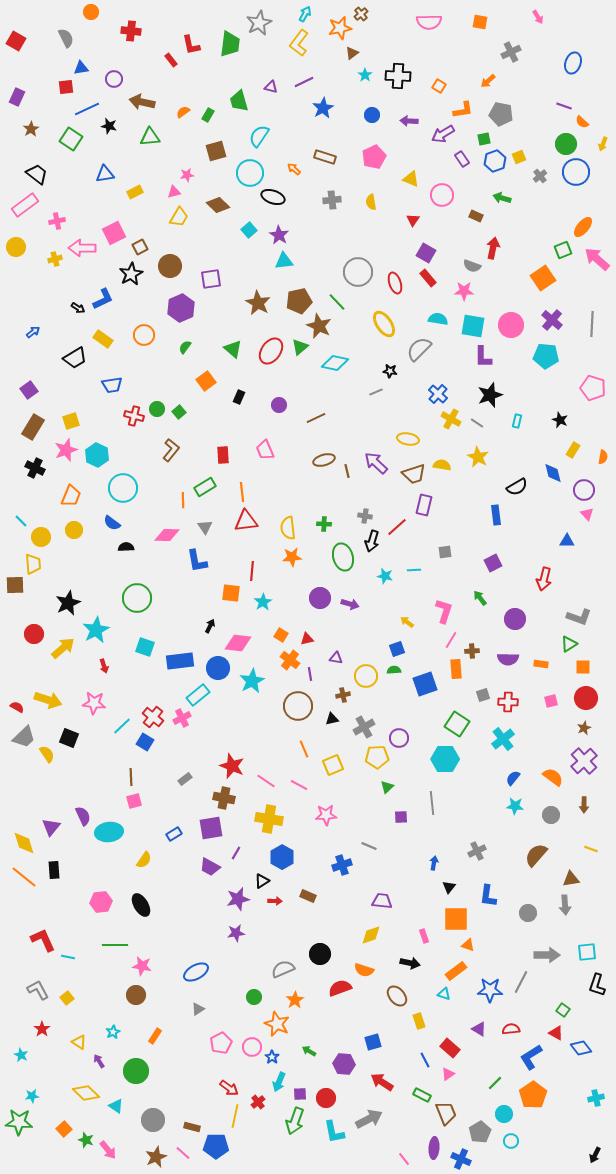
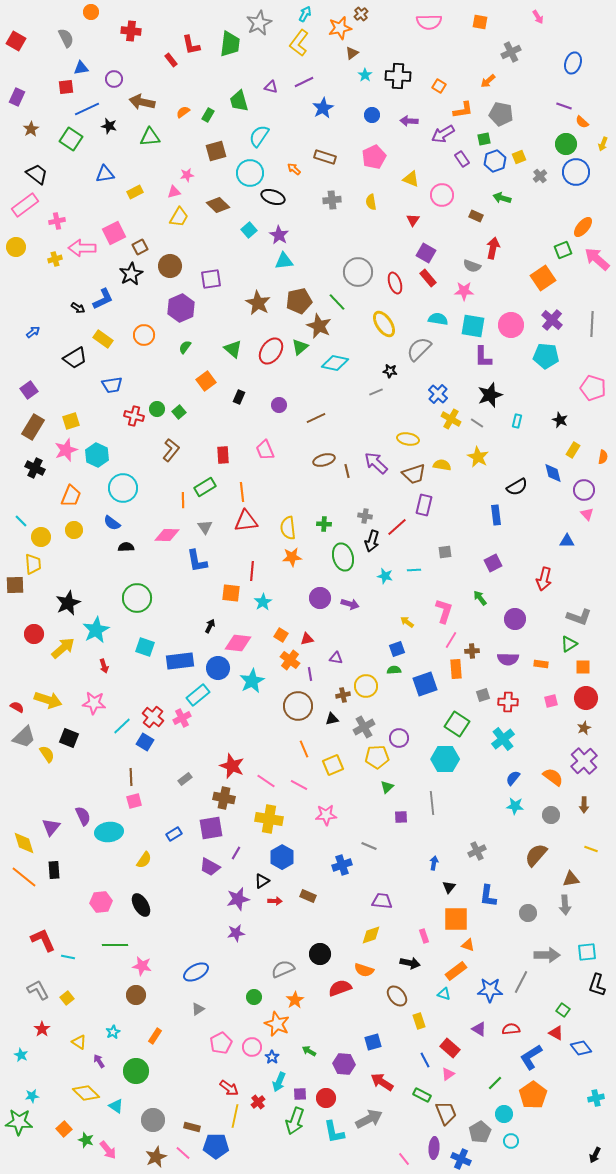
yellow circle at (366, 676): moved 10 px down
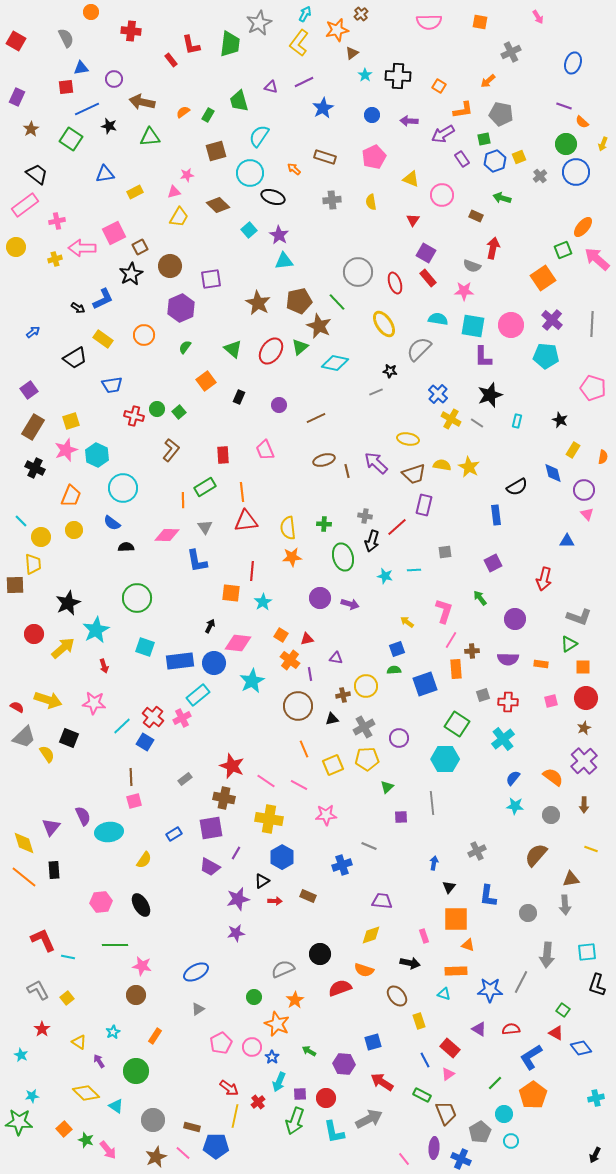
orange star at (340, 28): moved 3 px left, 2 px down
yellow star at (478, 457): moved 9 px left, 10 px down
blue circle at (218, 668): moved 4 px left, 5 px up
yellow pentagon at (377, 757): moved 10 px left, 2 px down
gray arrow at (547, 955): rotated 95 degrees clockwise
orange rectangle at (456, 971): rotated 35 degrees clockwise
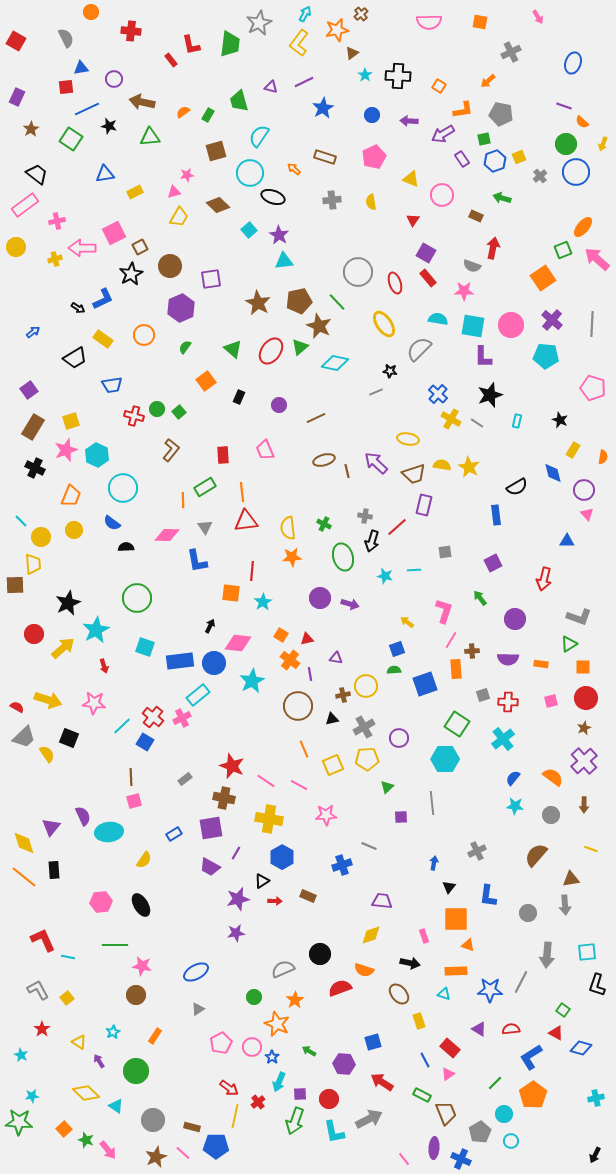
green cross at (324, 524): rotated 24 degrees clockwise
brown ellipse at (397, 996): moved 2 px right, 2 px up
blue diamond at (581, 1048): rotated 35 degrees counterclockwise
red circle at (326, 1098): moved 3 px right, 1 px down
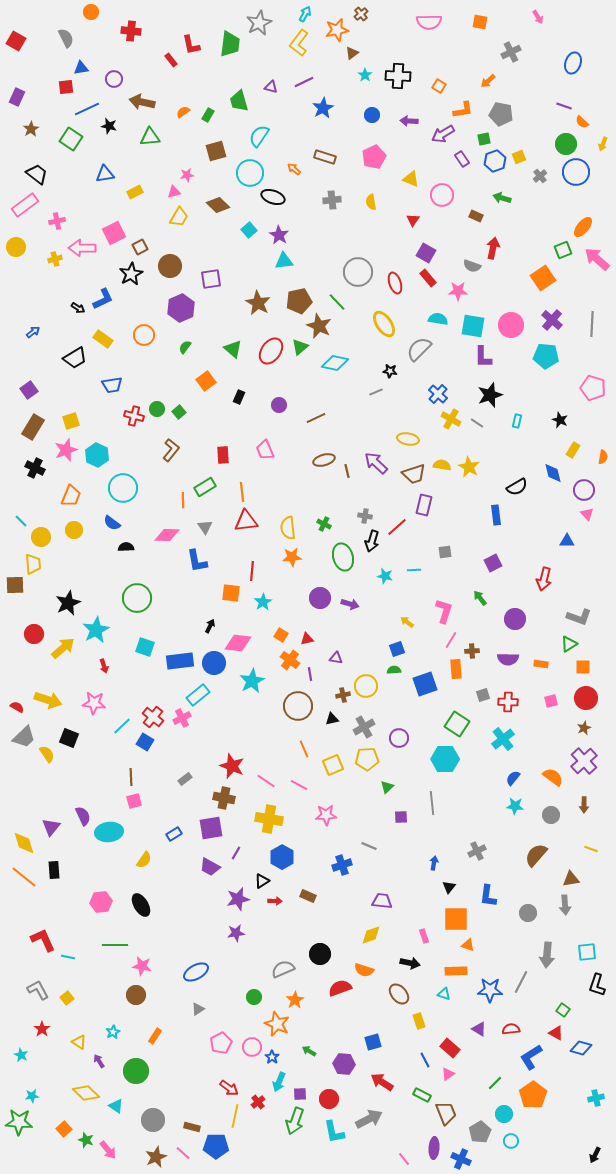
pink star at (464, 291): moved 6 px left
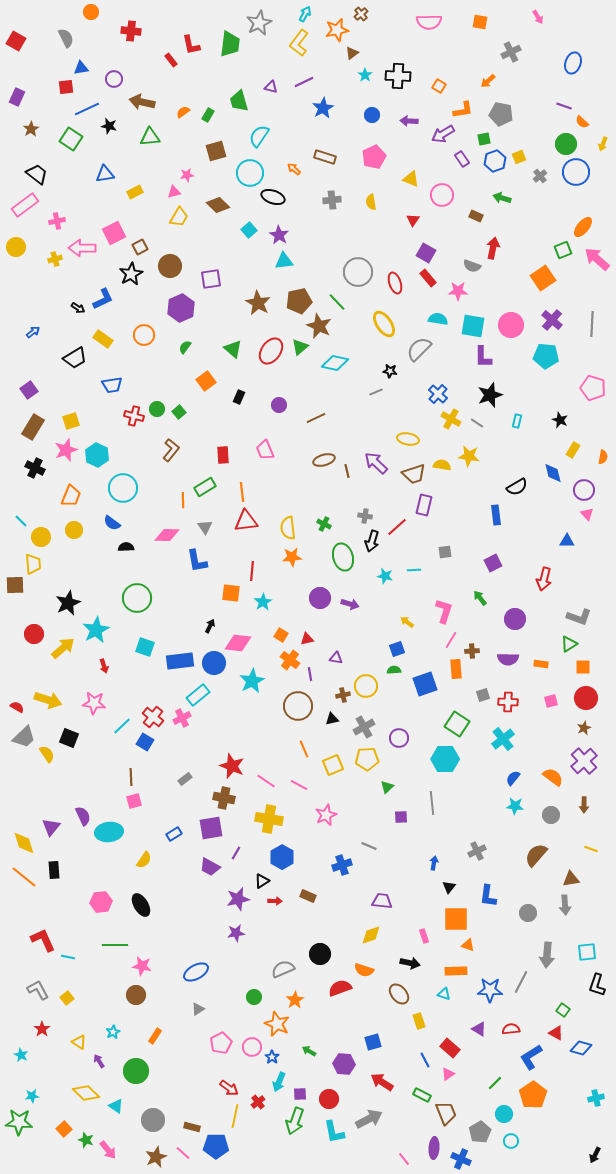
yellow star at (469, 467): moved 11 px up; rotated 20 degrees counterclockwise
pink star at (326, 815): rotated 20 degrees counterclockwise
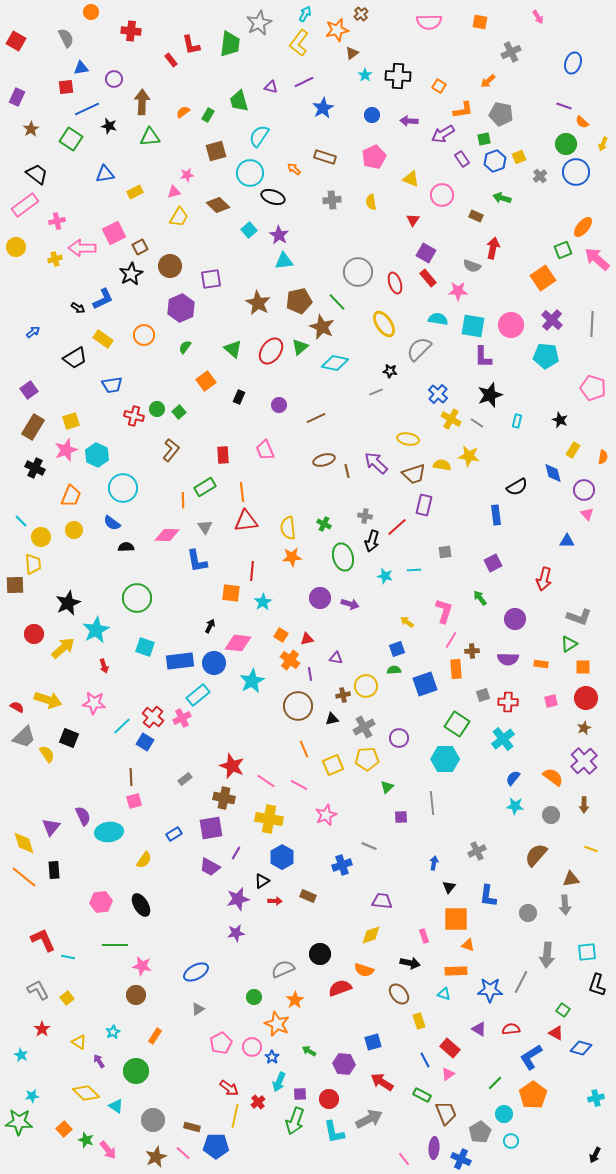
brown arrow at (142, 102): rotated 80 degrees clockwise
brown star at (319, 326): moved 3 px right, 1 px down
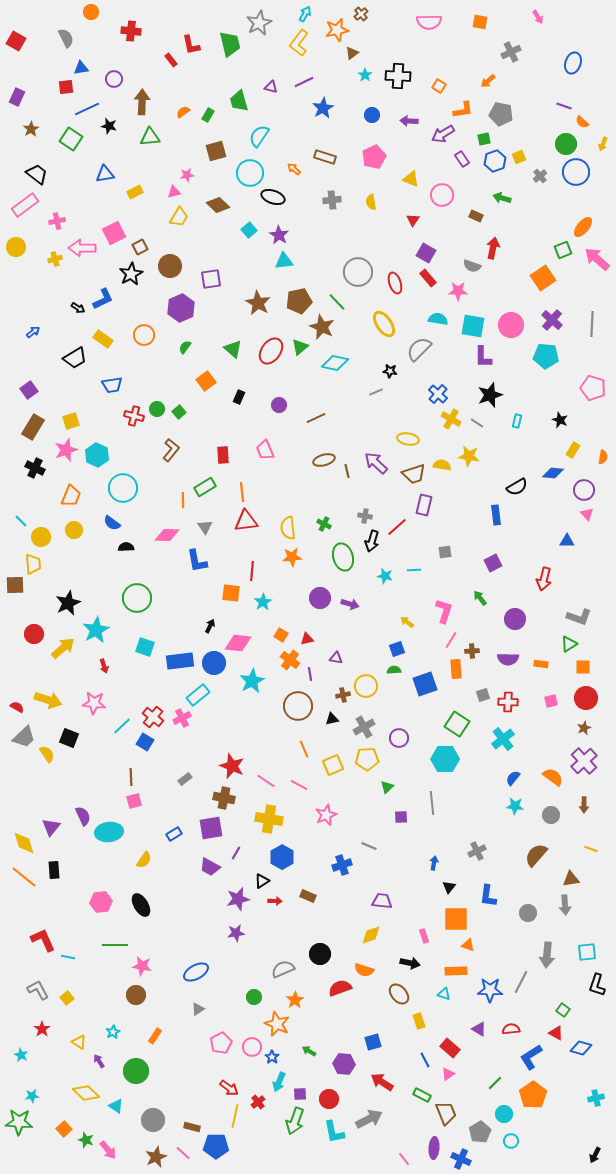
green trapezoid at (230, 44): rotated 20 degrees counterclockwise
blue diamond at (553, 473): rotated 70 degrees counterclockwise
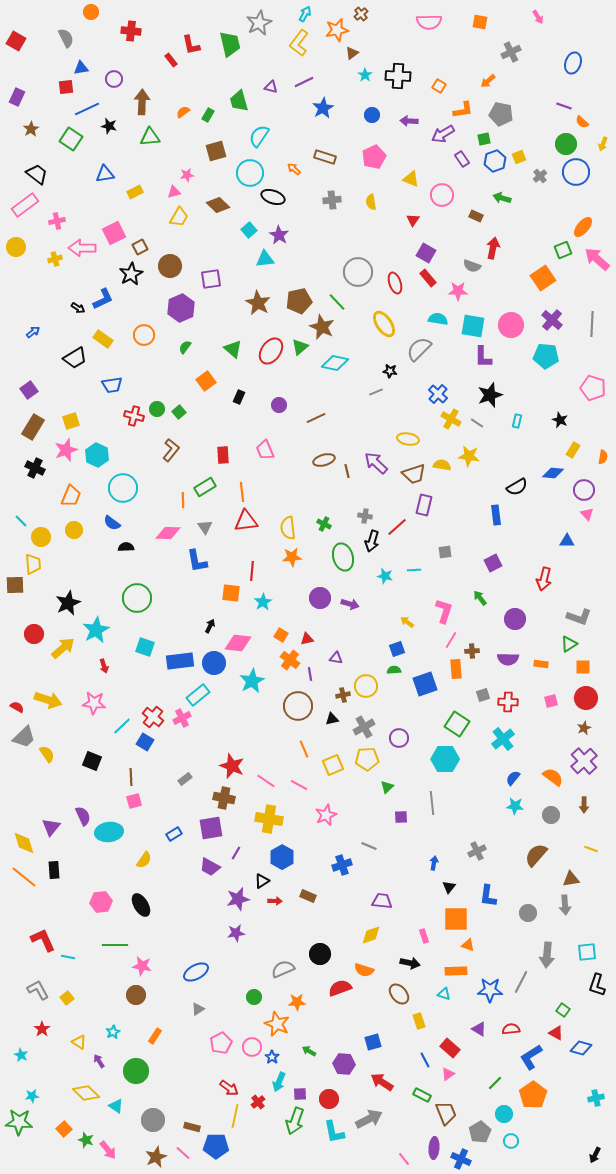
cyan triangle at (284, 261): moved 19 px left, 2 px up
pink diamond at (167, 535): moved 1 px right, 2 px up
black square at (69, 738): moved 23 px right, 23 px down
orange star at (295, 1000): moved 2 px right, 2 px down; rotated 30 degrees clockwise
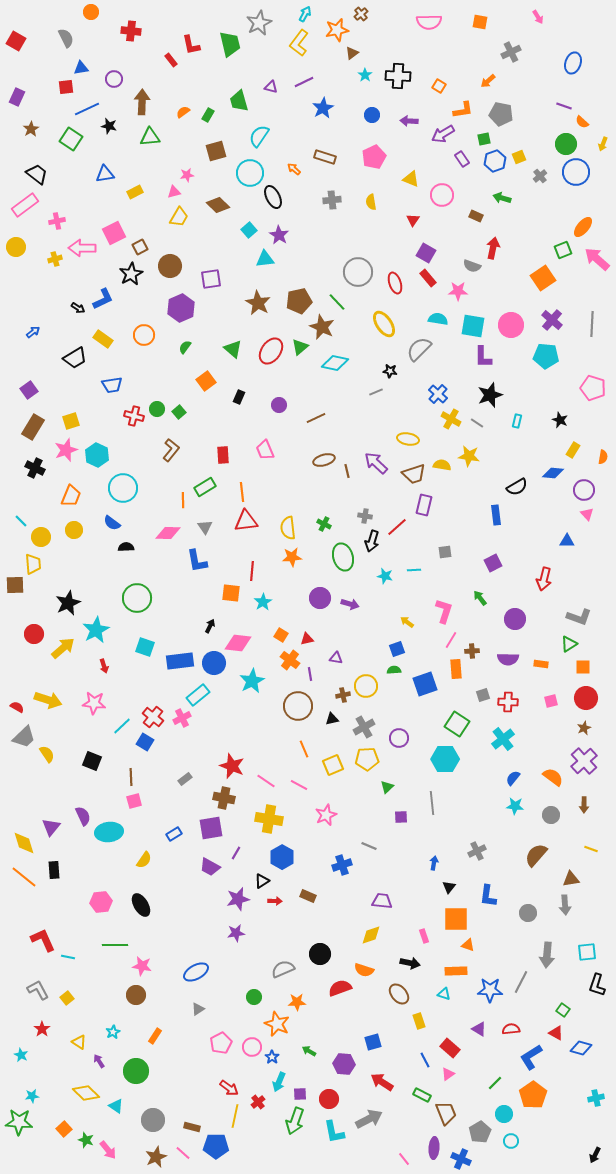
black ellipse at (273, 197): rotated 45 degrees clockwise
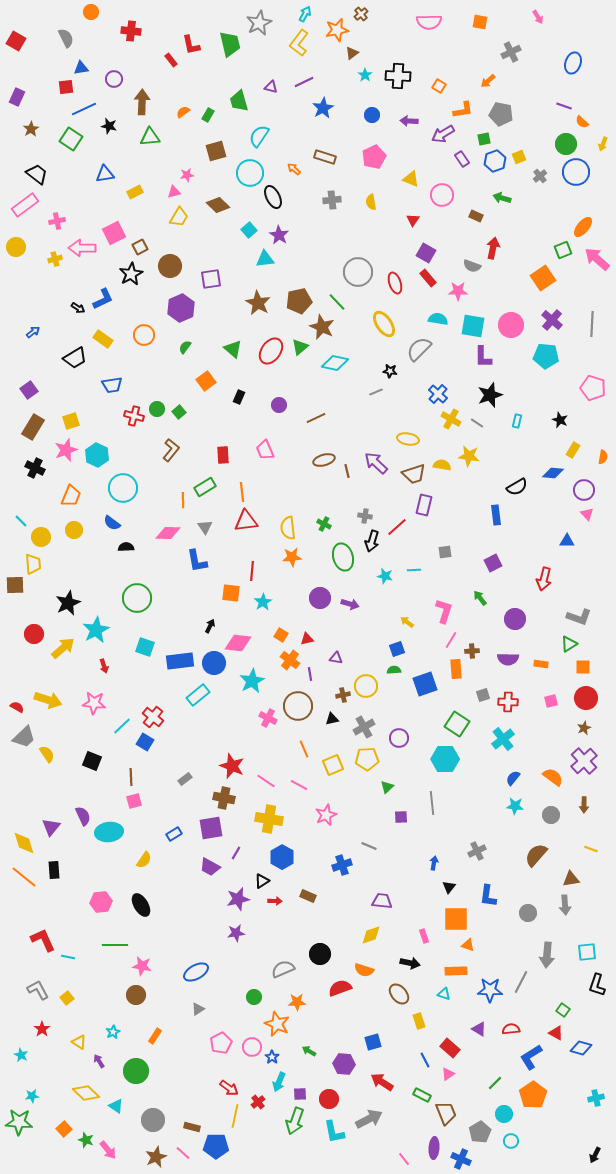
blue line at (87, 109): moved 3 px left
pink cross at (182, 718): moved 86 px right; rotated 36 degrees counterclockwise
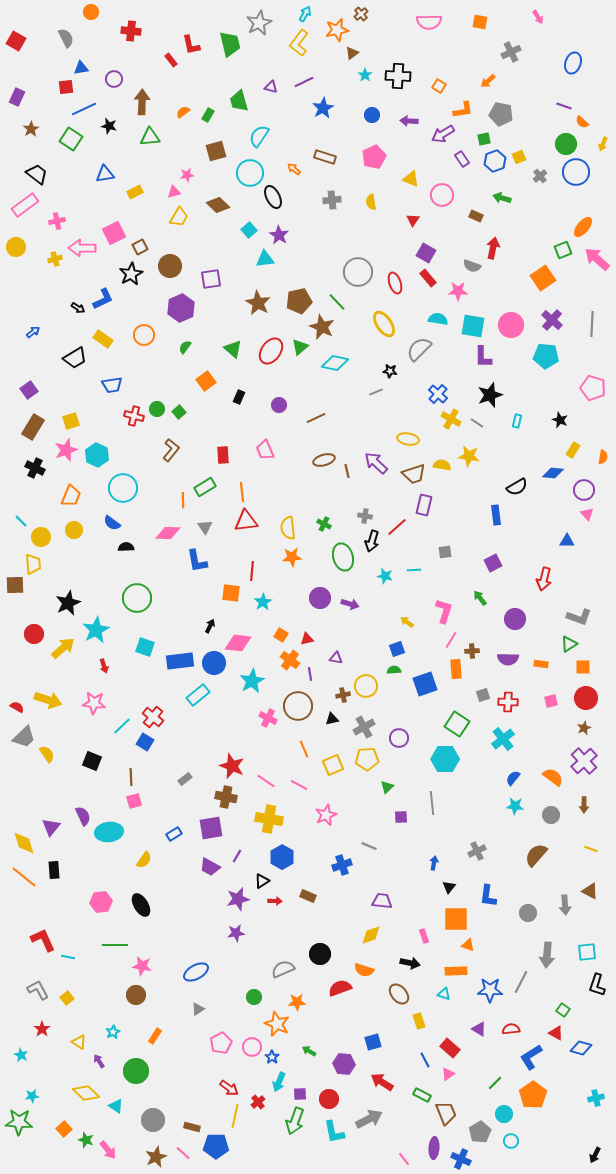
brown cross at (224, 798): moved 2 px right, 1 px up
purple line at (236, 853): moved 1 px right, 3 px down
brown triangle at (571, 879): moved 19 px right, 12 px down; rotated 36 degrees clockwise
